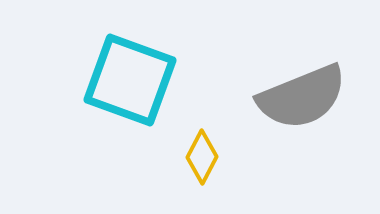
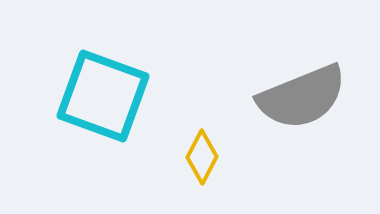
cyan square: moved 27 px left, 16 px down
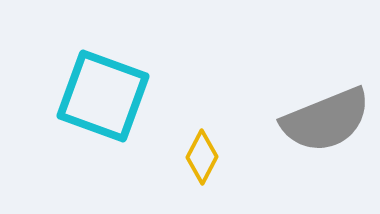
gray semicircle: moved 24 px right, 23 px down
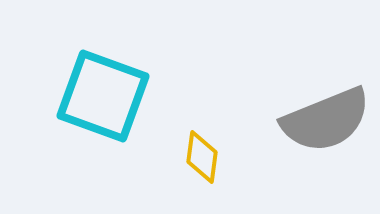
yellow diamond: rotated 20 degrees counterclockwise
